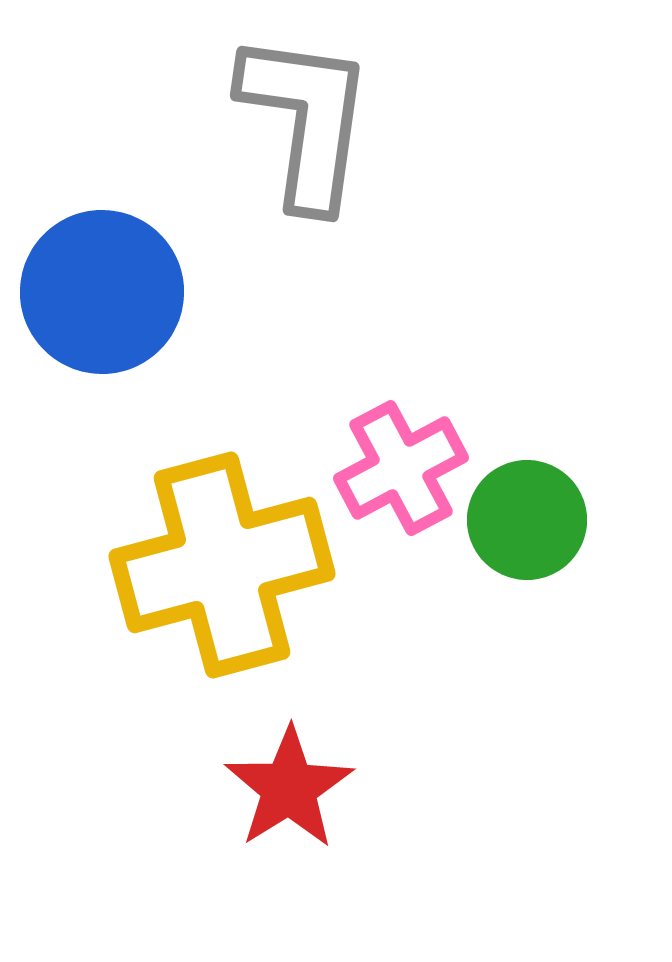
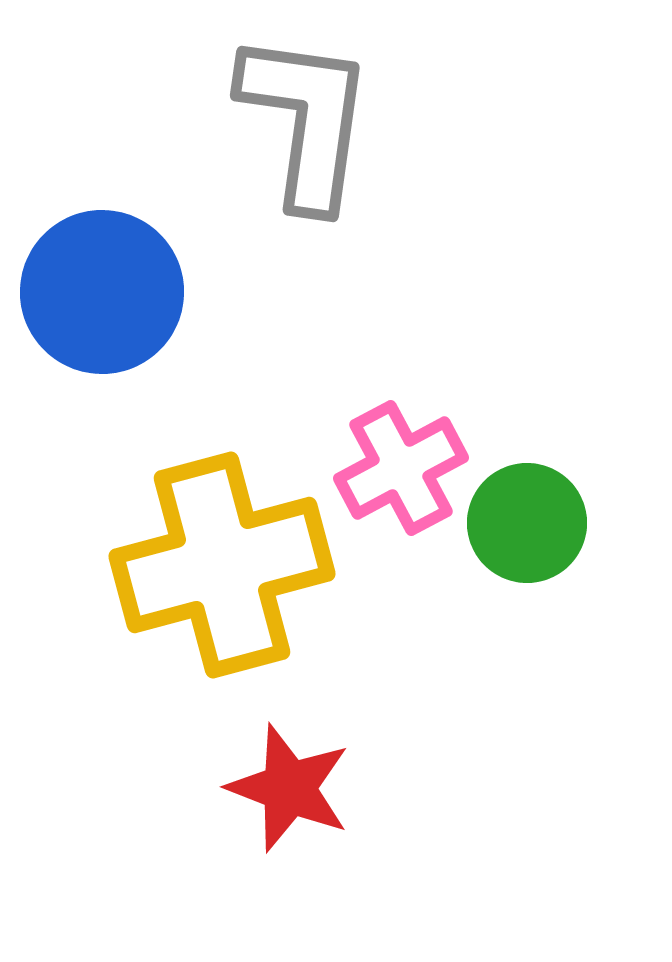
green circle: moved 3 px down
red star: rotated 19 degrees counterclockwise
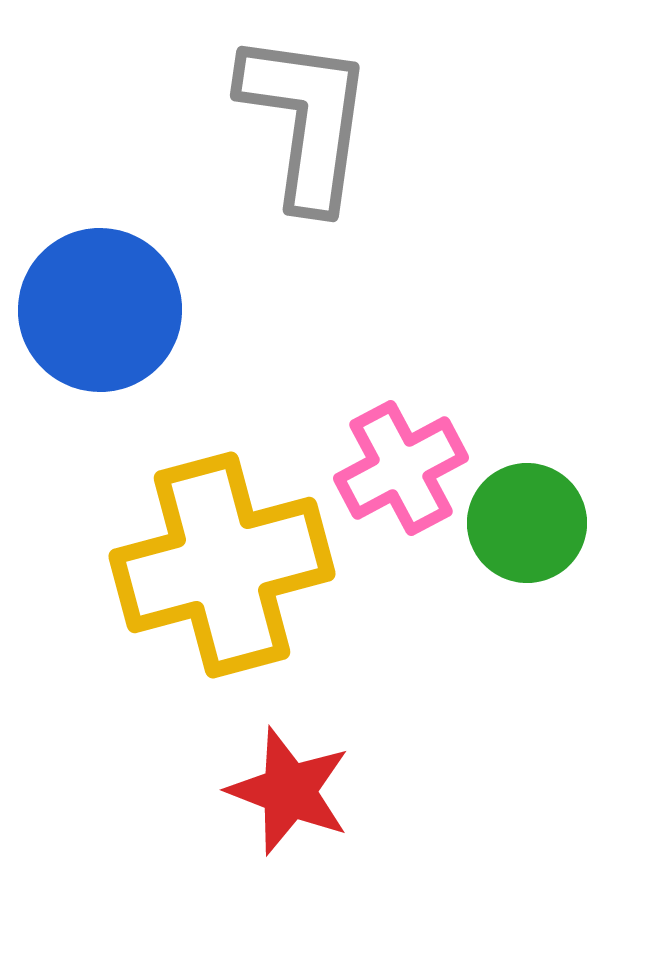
blue circle: moved 2 px left, 18 px down
red star: moved 3 px down
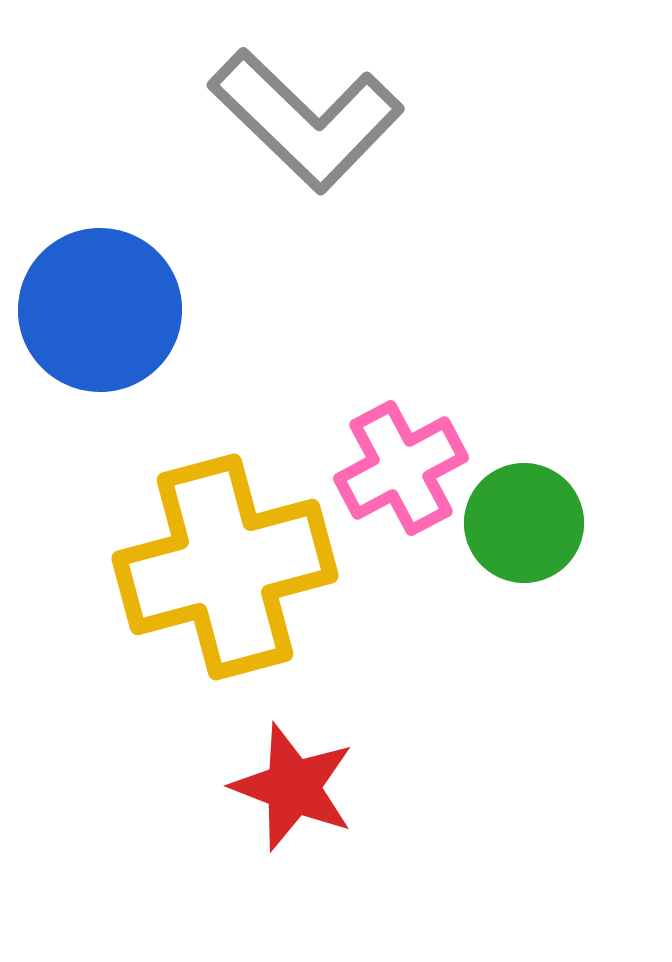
gray L-shape: rotated 126 degrees clockwise
green circle: moved 3 px left
yellow cross: moved 3 px right, 2 px down
red star: moved 4 px right, 4 px up
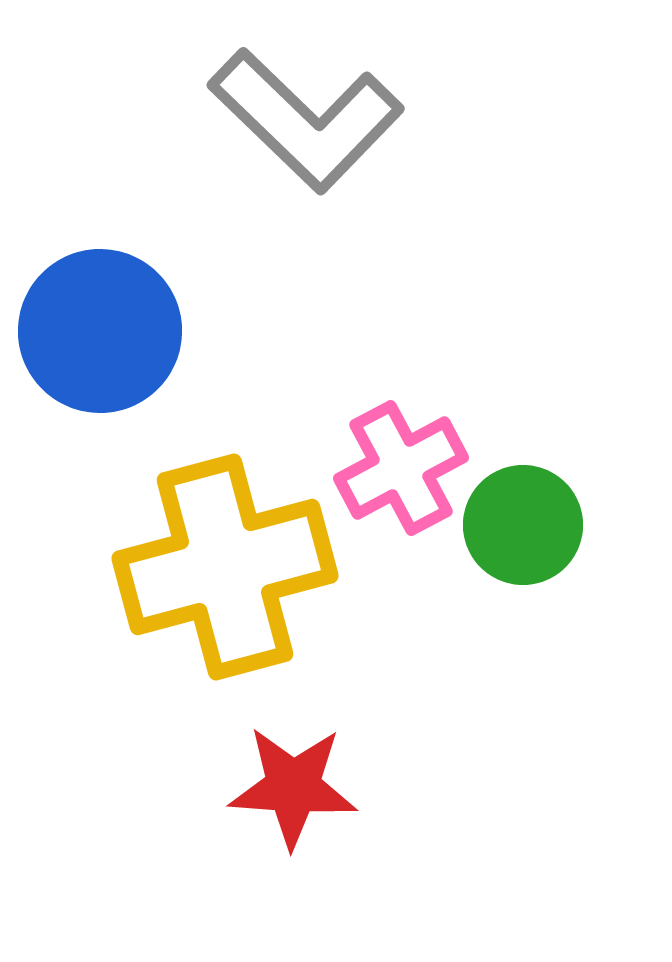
blue circle: moved 21 px down
green circle: moved 1 px left, 2 px down
red star: rotated 17 degrees counterclockwise
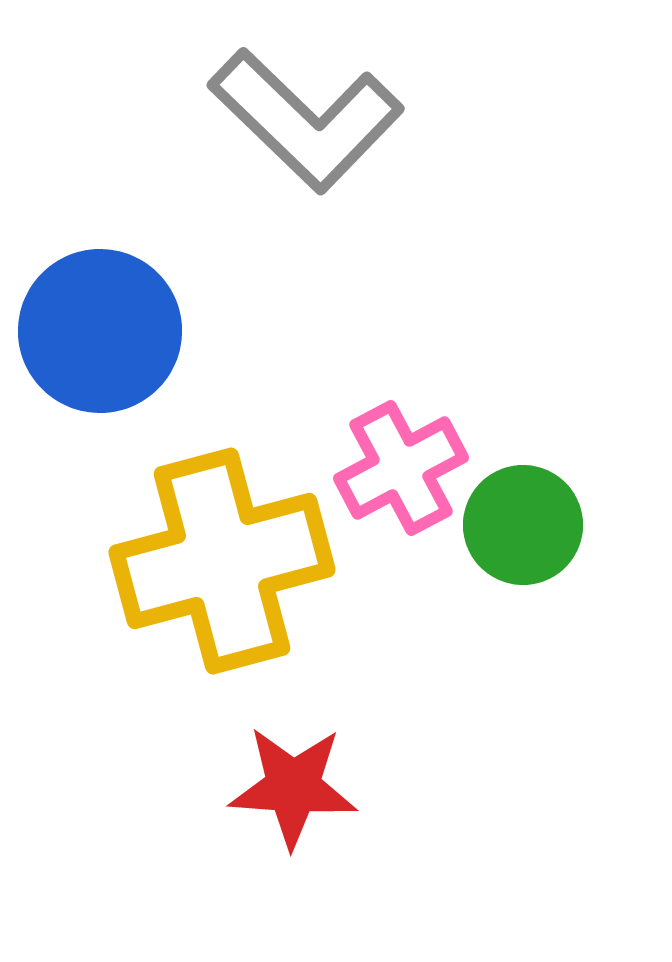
yellow cross: moved 3 px left, 6 px up
